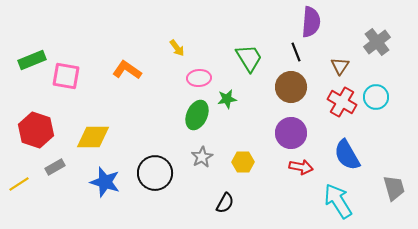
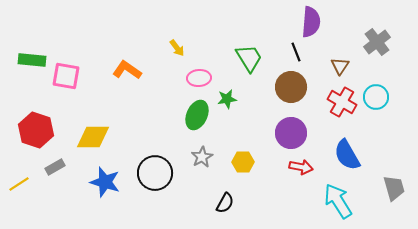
green rectangle: rotated 28 degrees clockwise
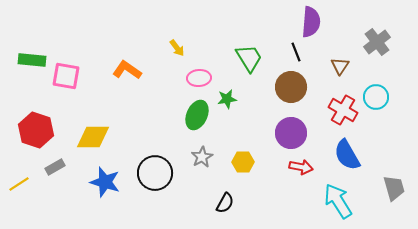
red cross: moved 1 px right, 8 px down
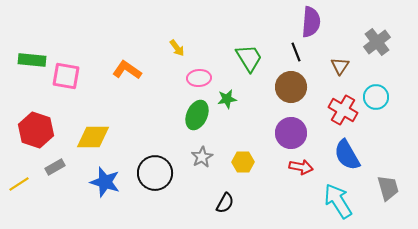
gray trapezoid: moved 6 px left
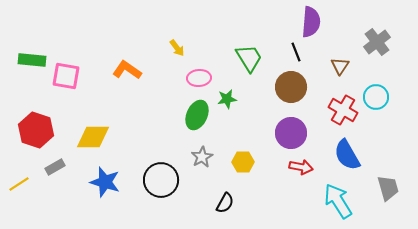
black circle: moved 6 px right, 7 px down
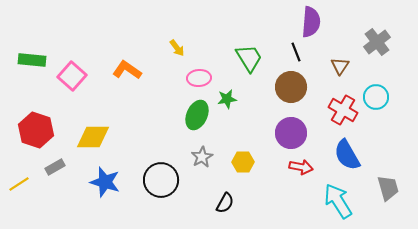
pink square: moved 6 px right; rotated 32 degrees clockwise
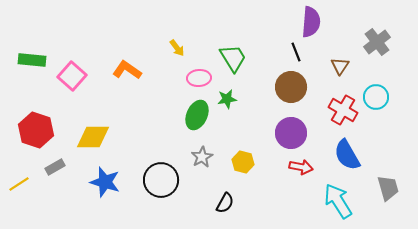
green trapezoid: moved 16 px left
yellow hexagon: rotated 15 degrees clockwise
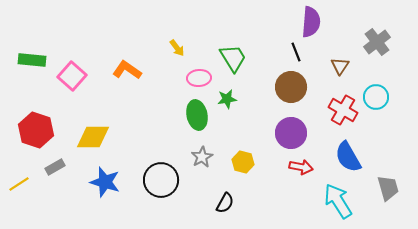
green ellipse: rotated 36 degrees counterclockwise
blue semicircle: moved 1 px right, 2 px down
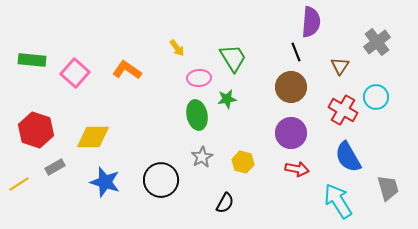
pink square: moved 3 px right, 3 px up
red arrow: moved 4 px left, 2 px down
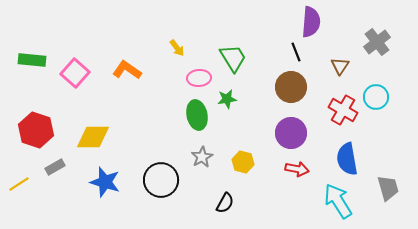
blue semicircle: moved 1 px left, 2 px down; rotated 20 degrees clockwise
